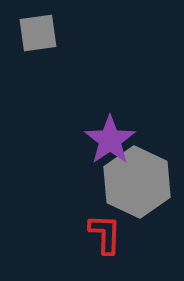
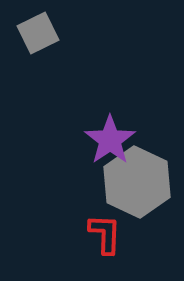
gray square: rotated 18 degrees counterclockwise
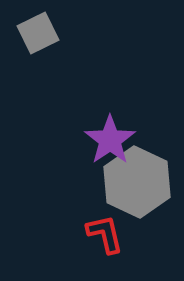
red L-shape: rotated 15 degrees counterclockwise
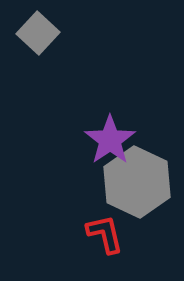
gray square: rotated 21 degrees counterclockwise
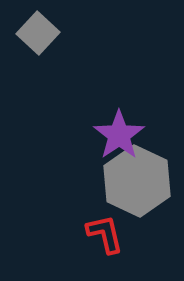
purple star: moved 9 px right, 5 px up
gray hexagon: moved 1 px up
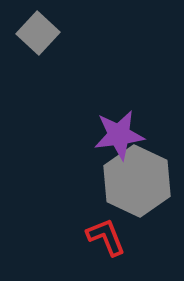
purple star: rotated 27 degrees clockwise
red L-shape: moved 1 px right, 3 px down; rotated 9 degrees counterclockwise
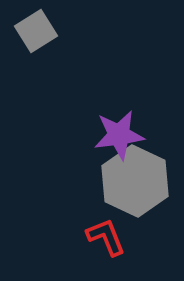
gray square: moved 2 px left, 2 px up; rotated 15 degrees clockwise
gray hexagon: moved 2 px left
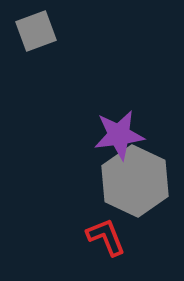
gray square: rotated 12 degrees clockwise
